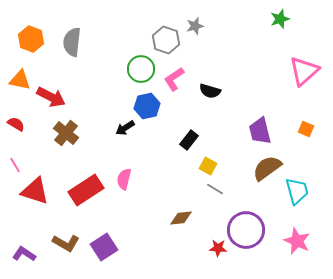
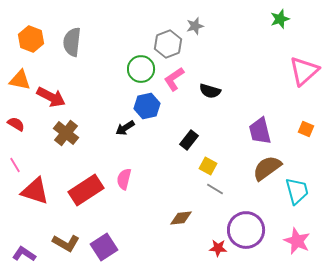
gray hexagon: moved 2 px right, 4 px down; rotated 20 degrees clockwise
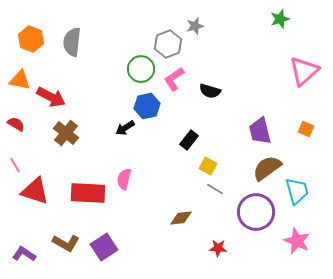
red rectangle: moved 2 px right, 3 px down; rotated 36 degrees clockwise
purple circle: moved 10 px right, 18 px up
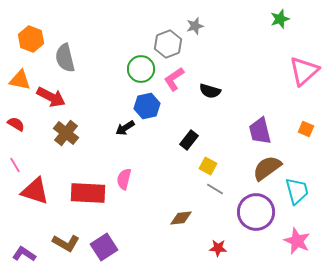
gray semicircle: moved 7 px left, 16 px down; rotated 20 degrees counterclockwise
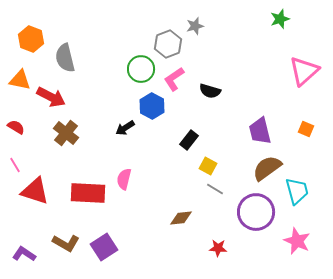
blue hexagon: moved 5 px right; rotated 20 degrees counterclockwise
red semicircle: moved 3 px down
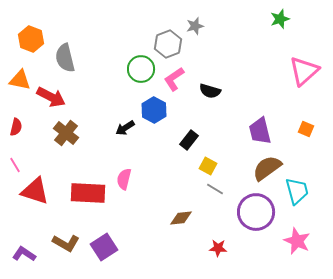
blue hexagon: moved 2 px right, 4 px down
red semicircle: rotated 72 degrees clockwise
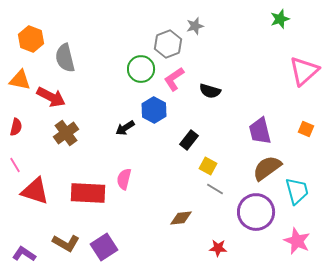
brown cross: rotated 15 degrees clockwise
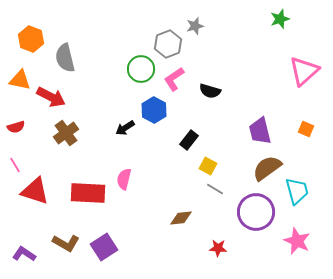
red semicircle: rotated 60 degrees clockwise
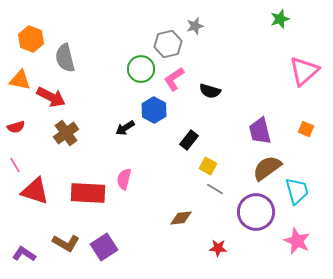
gray hexagon: rotated 8 degrees clockwise
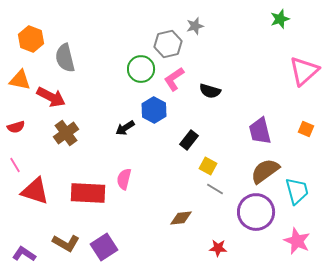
brown semicircle: moved 2 px left, 3 px down
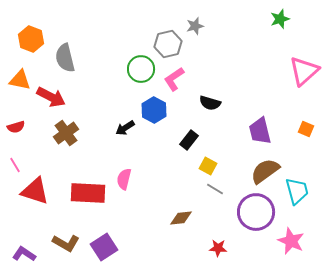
black semicircle: moved 12 px down
pink star: moved 6 px left
